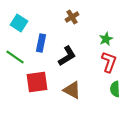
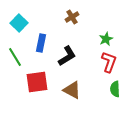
cyan square: rotated 12 degrees clockwise
green line: rotated 24 degrees clockwise
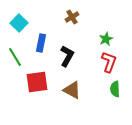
black L-shape: rotated 30 degrees counterclockwise
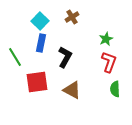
cyan square: moved 21 px right, 2 px up
black L-shape: moved 2 px left, 1 px down
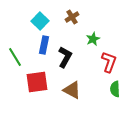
green star: moved 13 px left
blue rectangle: moved 3 px right, 2 px down
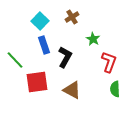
green star: rotated 16 degrees counterclockwise
blue rectangle: rotated 30 degrees counterclockwise
green line: moved 3 px down; rotated 12 degrees counterclockwise
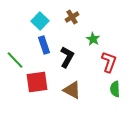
black L-shape: moved 2 px right
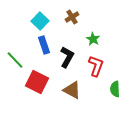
red L-shape: moved 13 px left, 4 px down
red square: rotated 35 degrees clockwise
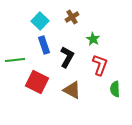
green line: rotated 54 degrees counterclockwise
red L-shape: moved 4 px right, 1 px up
